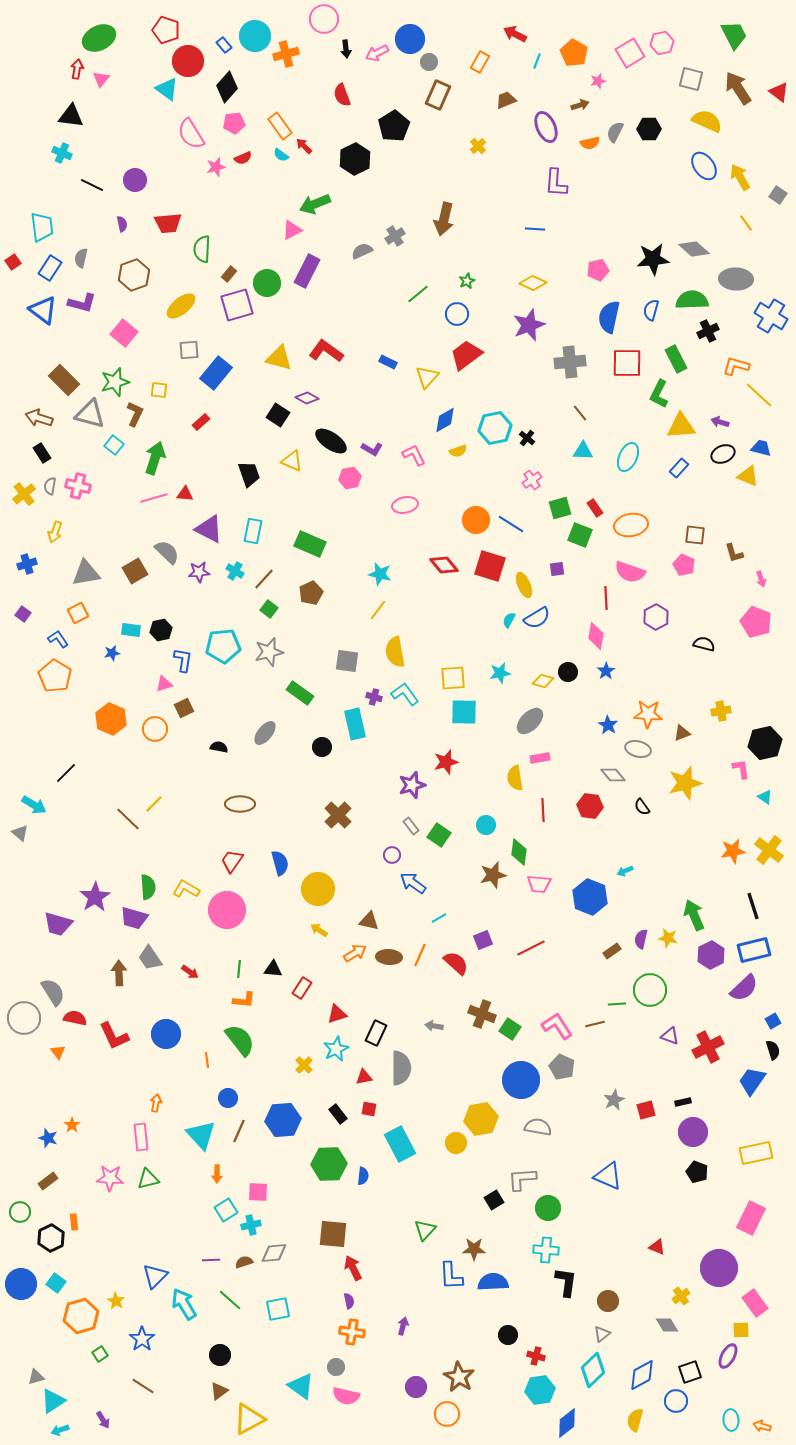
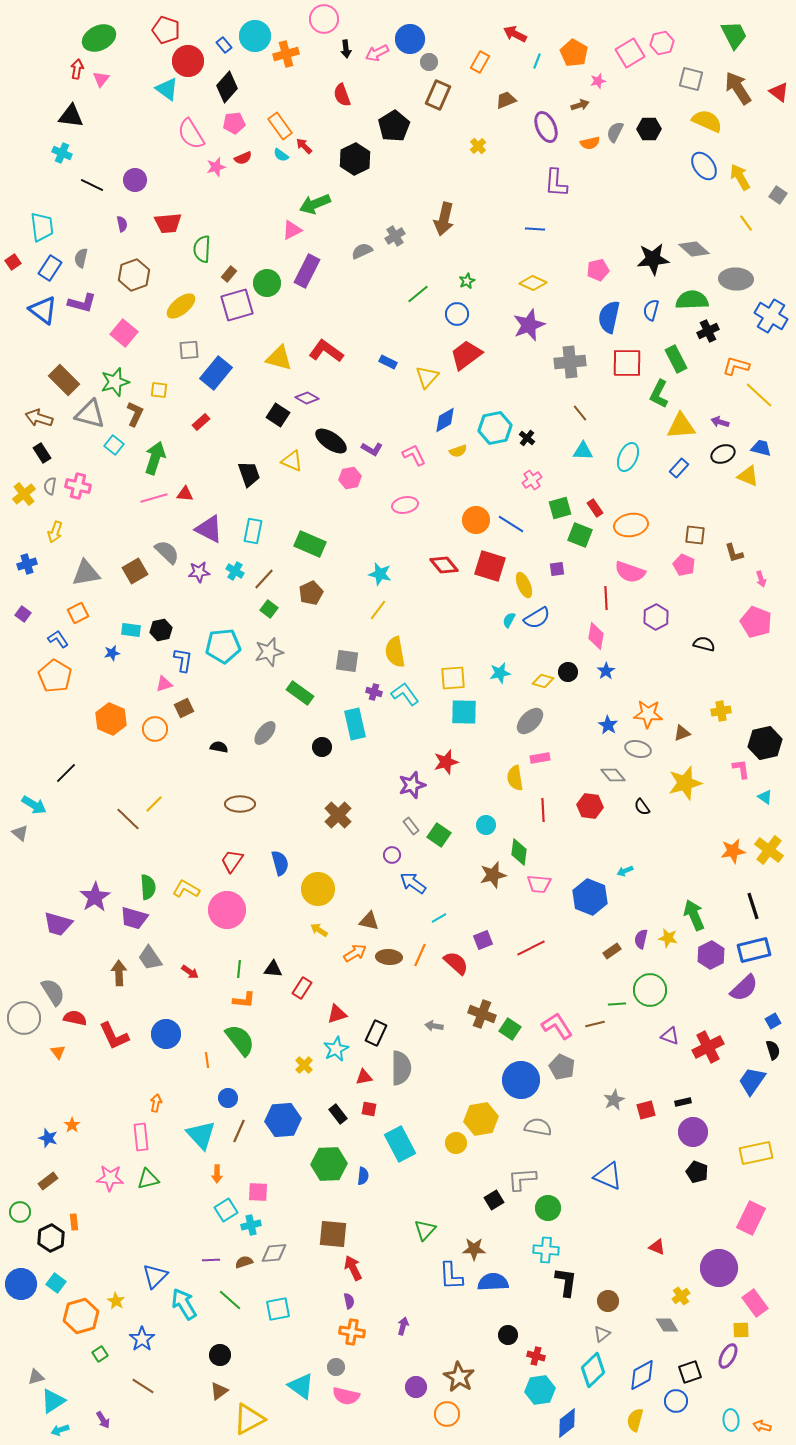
purple cross at (374, 697): moved 5 px up
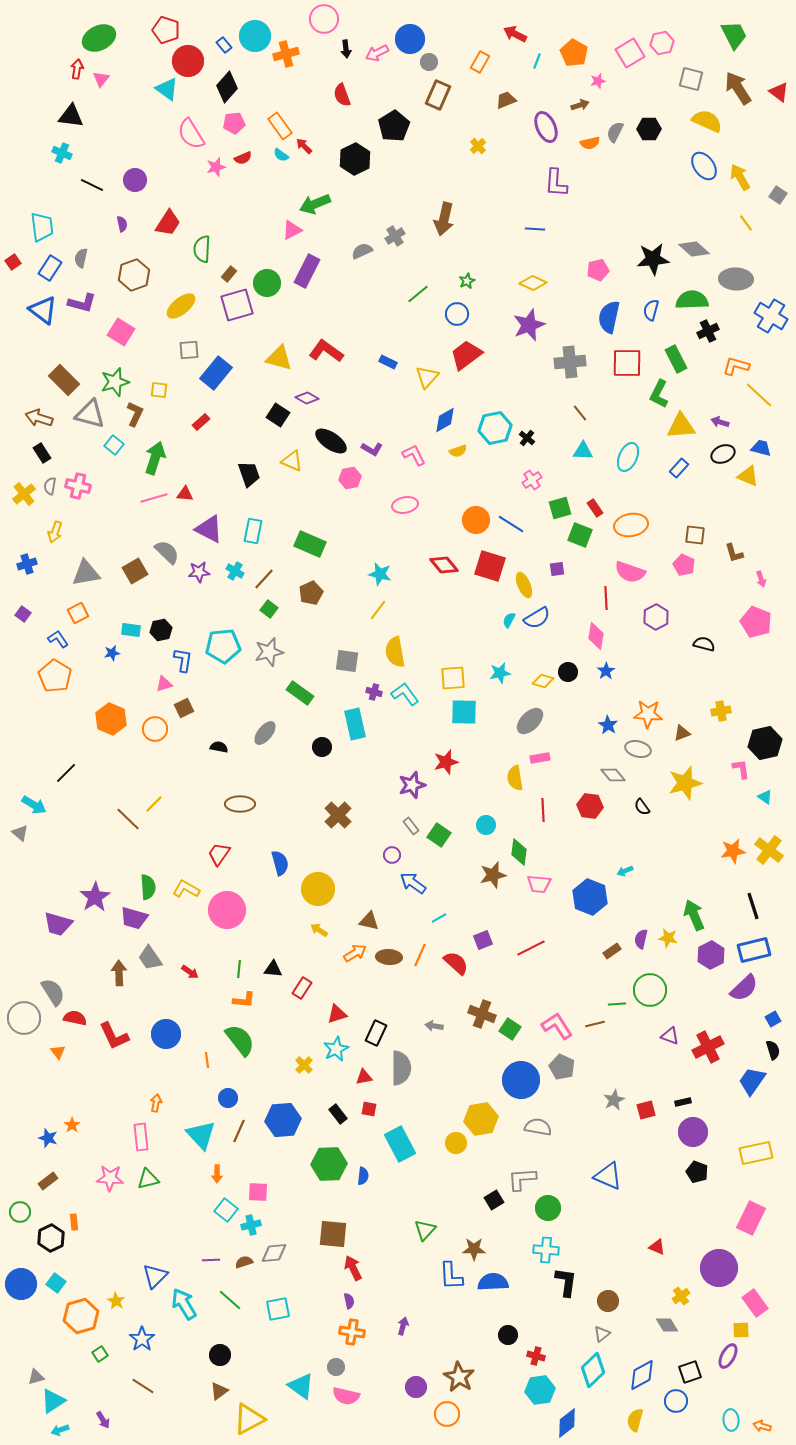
red trapezoid at (168, 223): rotated 52 degrees counterclockwise
pink square at (124, 333): moved 3 px left, 1 px up; rotated 8 degrees counterclockwise
red trapezoid at (232, 861): moved 13 px left, 7 px up
blue square at (773, 1021): moved 2 px up
cyan square at (226, 1210): rotated 20 degrees counterclockwise
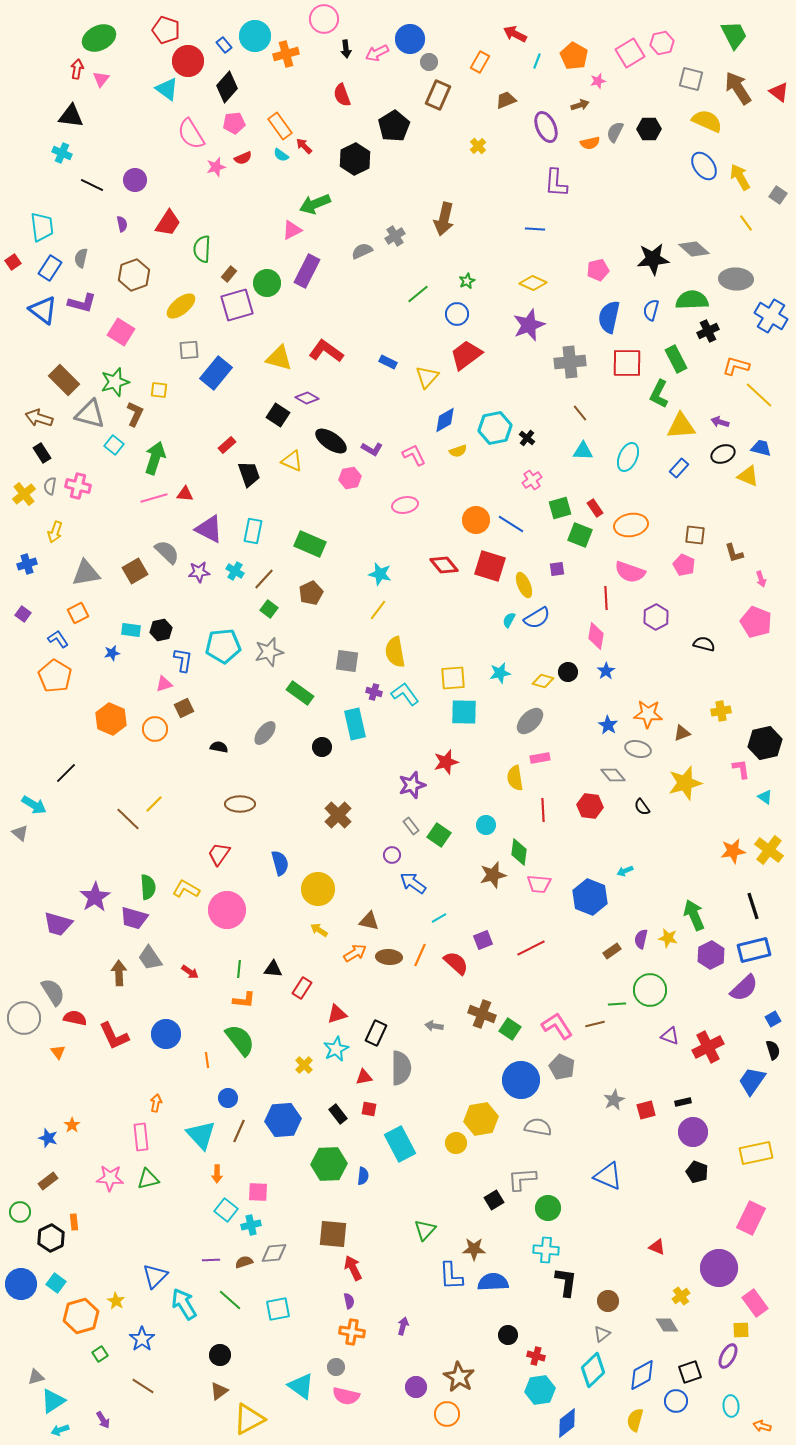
orange pentagon at (574, 53): moved 3 px down
red rectangle at (201, 422): moved 26 px right, 23 px down
cyan ellipse at (731, 1420): moved 14 px up
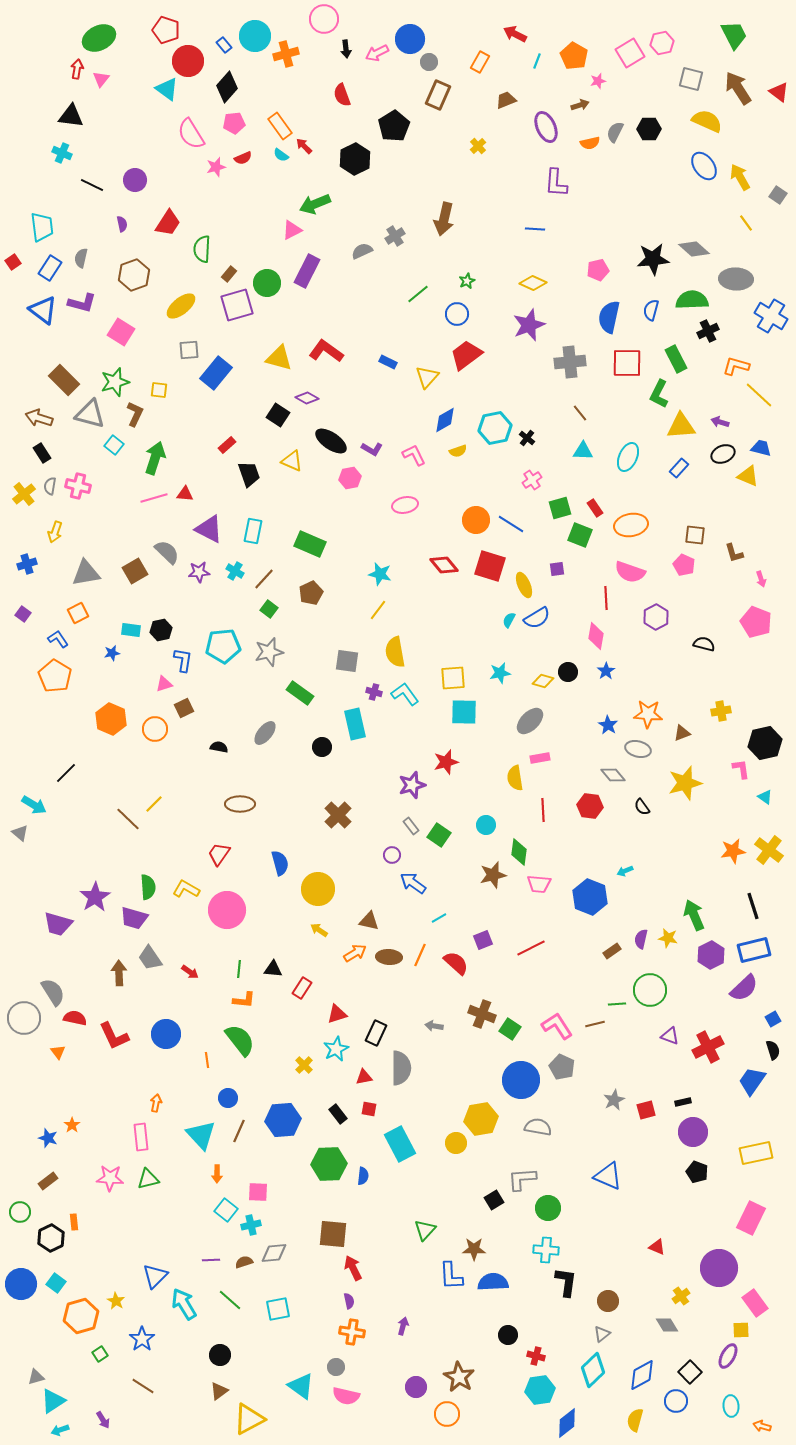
black square at (690, 1372): rotated 25 degrees counterclockwise
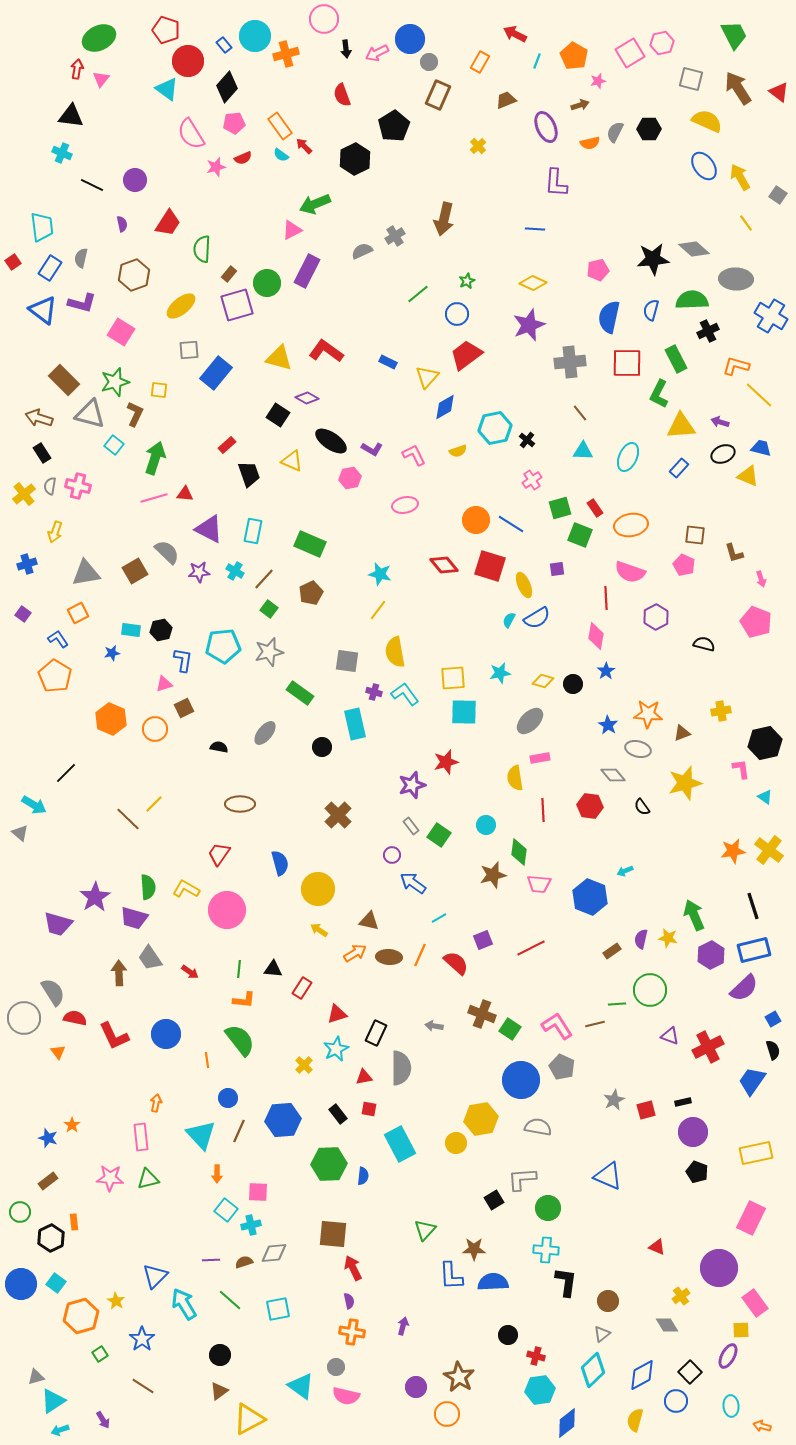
blue diamond at (445, 420): moved 13 px up
black cross at (527, 438): moved 2 px down
black circle at (568, 672): moved 5 px right, 12 px down
